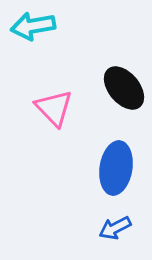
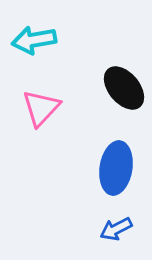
cyan arrow: moved 1 px right, 14 px down
pink triangle: moved 13 px left; rotated 27 degrees clockwise
blue arrow: moved 1 px right, 1 px down
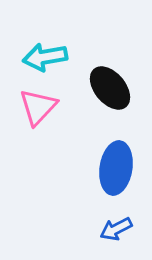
cyan arrow: moved 11 px right, 17 px down
black ellipse: moved 14 px left
pink triangle: moved 3 px left, 1 px up
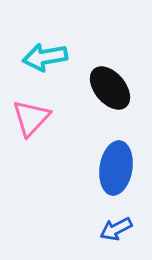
pink triangle: moved 7 px left, 11 px down
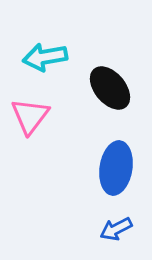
pink triangle: moved 1 px left, 2 px up; rotated 6 degrees counterclockwise
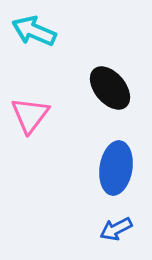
cyan arrow: moved 11 px left, 26 px up; rotated 33 degrees clockwise
pink triangle: moved 1 px up
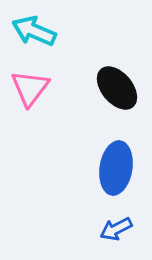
black ellipse: moved 7 px right
pink triangle: moved 27 px up
